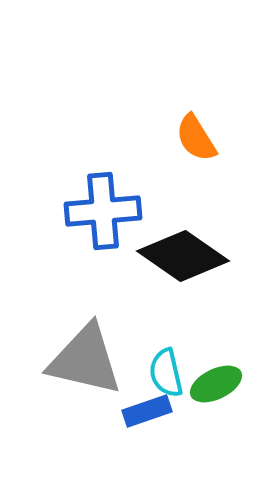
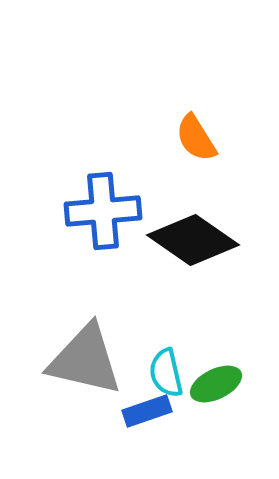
black diamond: moved 10 px right, 16 px up
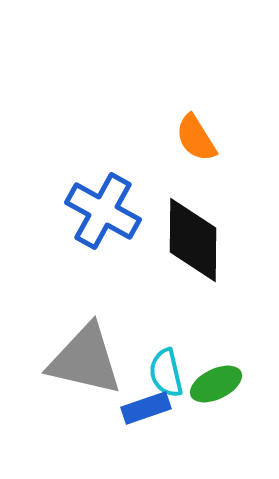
blue cross: rotated 34 degrees clockwise
black diamond: rotated 56 degrees clockwise
blue rectangle: moved 1 px left, 3 px up
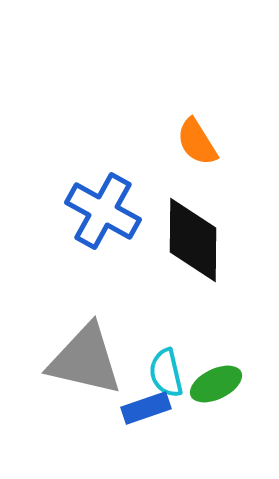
orange semicircle: moved 1 px right, 4 px down
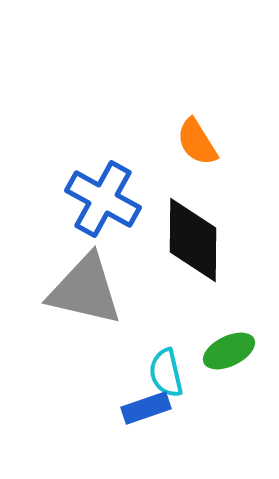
blue cross: moved 12 px up
gray triangle: moved 70 px up
green ellipse: moved 13 px right, 33 px up
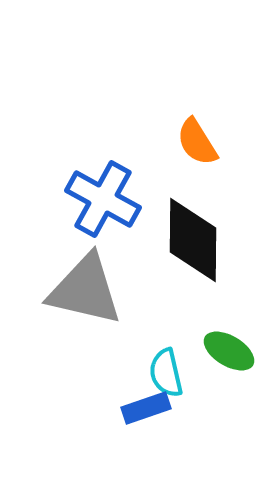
green ellipse: rotated 57 degrees clockwise
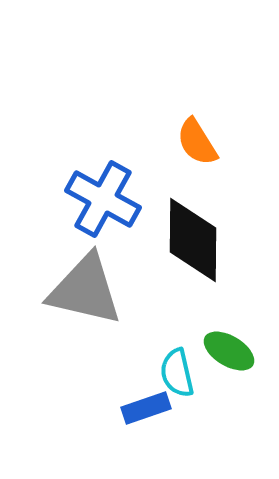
cyan semicircle: moved 11 px right
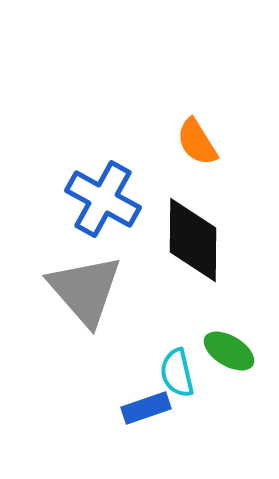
gray triangle: rotated 36 degrees clockwise
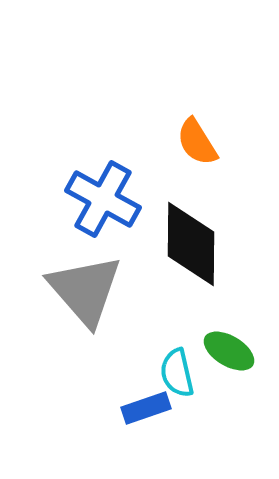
black diamond: moved 2 px left, 4 px down
